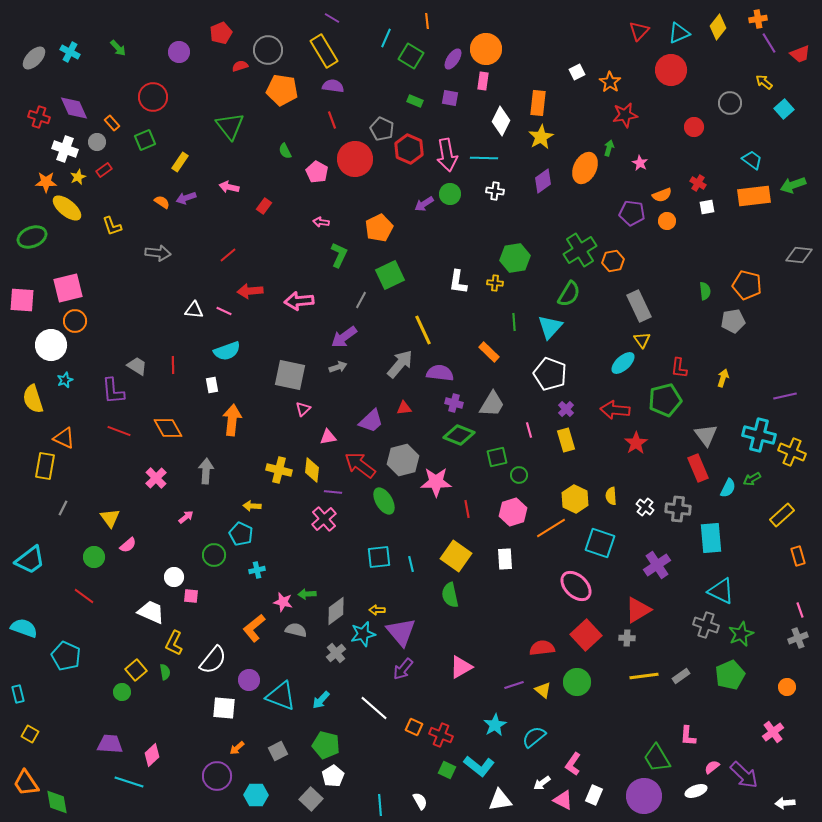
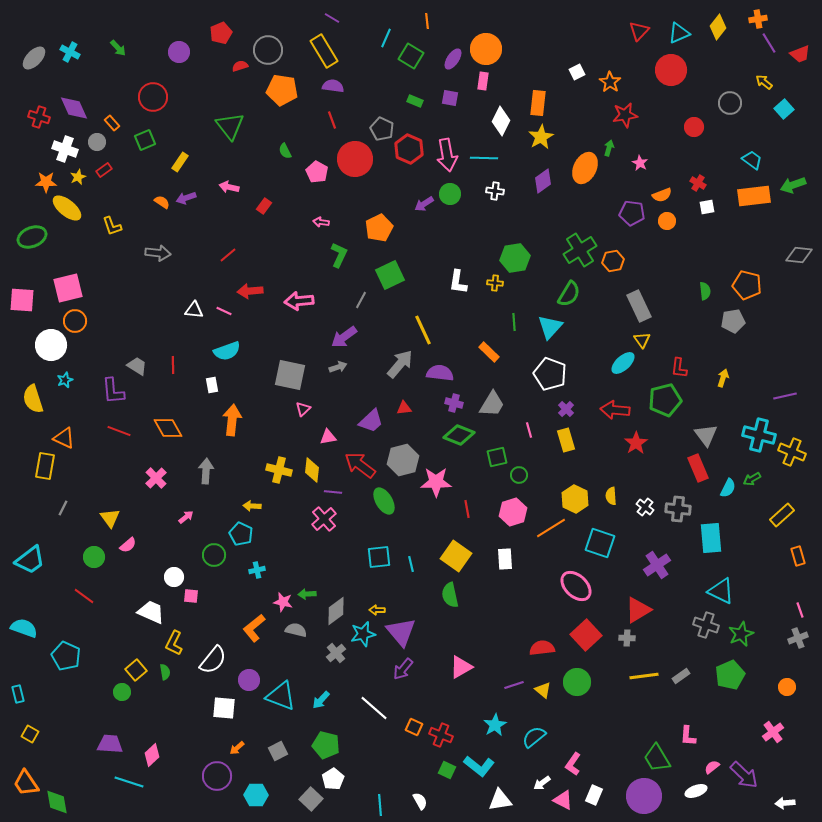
white pentagon at (333, 776): moved 3 px down
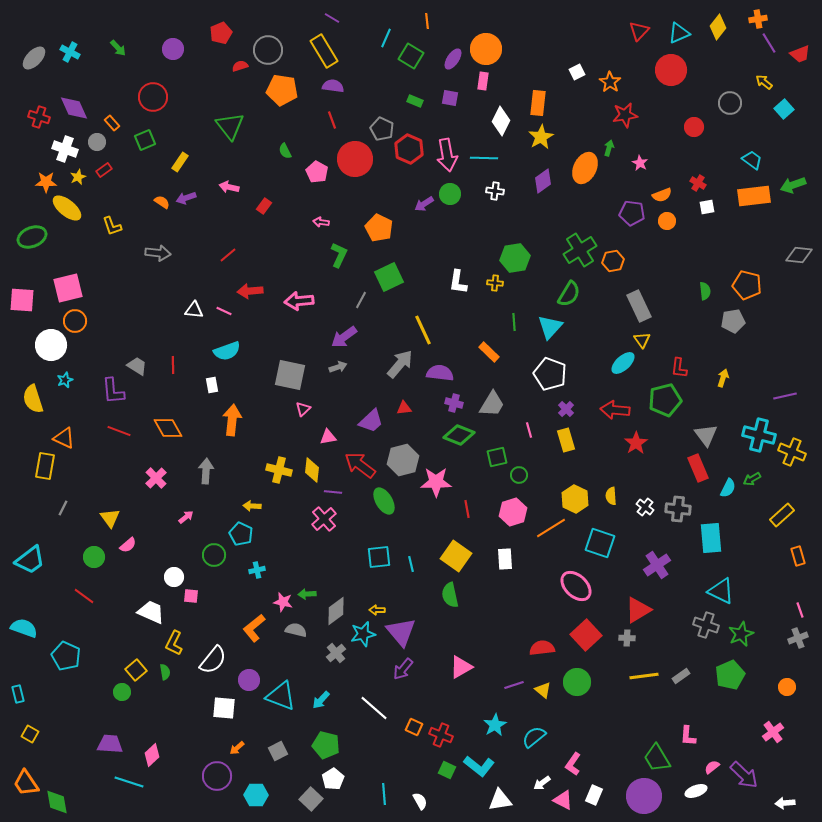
purple circle at (179, 52): moved 6 px left, 3 px up
orange pentagon at (379, 228): rotated 20 degrees counterclockwise
green square at (390, 275): moved 1 px left, 2 px down
cyan line at (380, 805): moved 4 px right, 11 px up
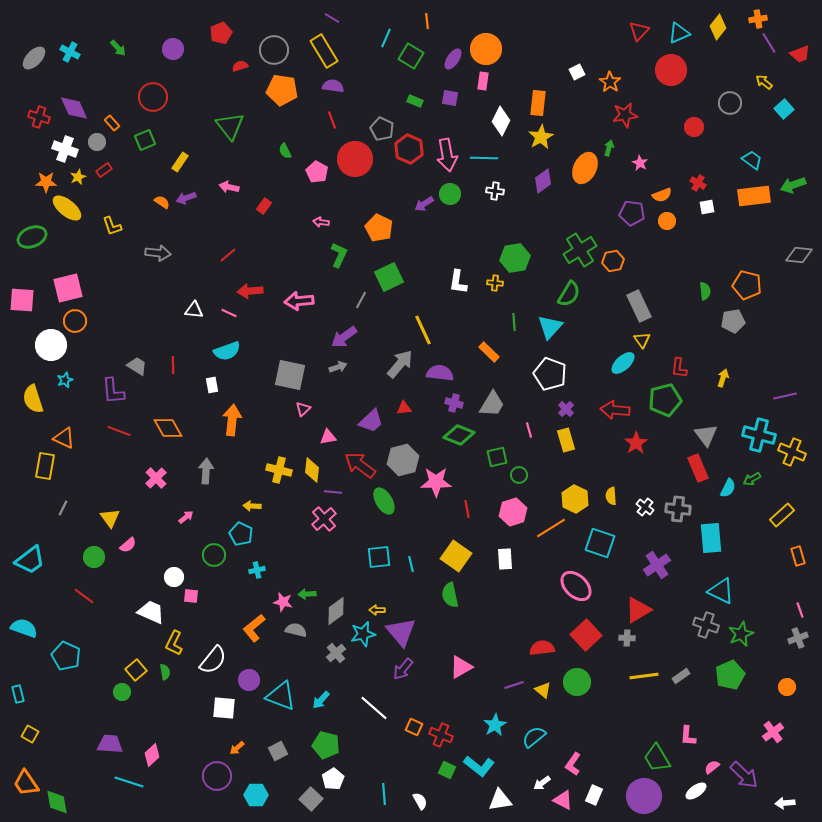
gray circle at (268, 50): moved 6 px right
pink line at (224, 311): moved 5 px right, 2 px down
white ellipse at (696, 791): rotated 15 degrees counterclockwise
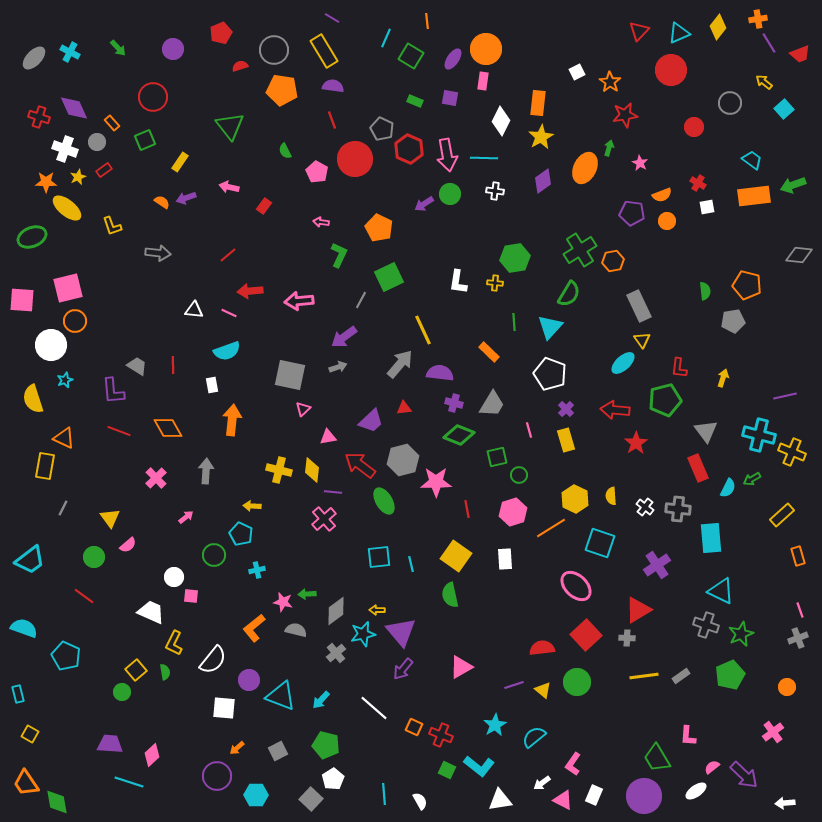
gray triangle at (706, 435): moved 4 px up
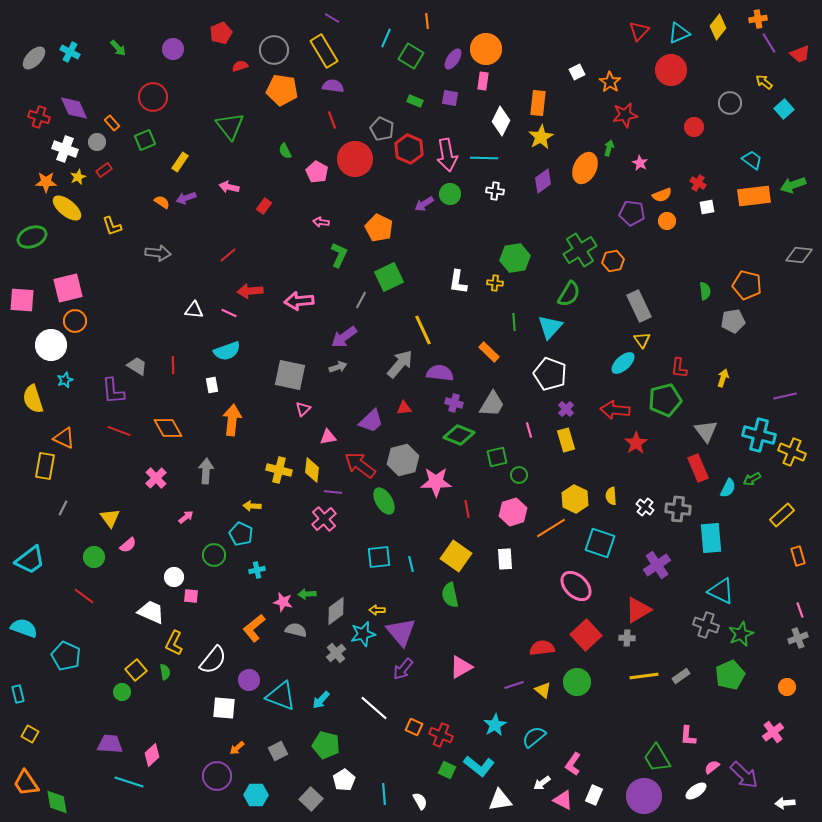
white pentagon at (333, 779): moved 11 px right, 1 px down
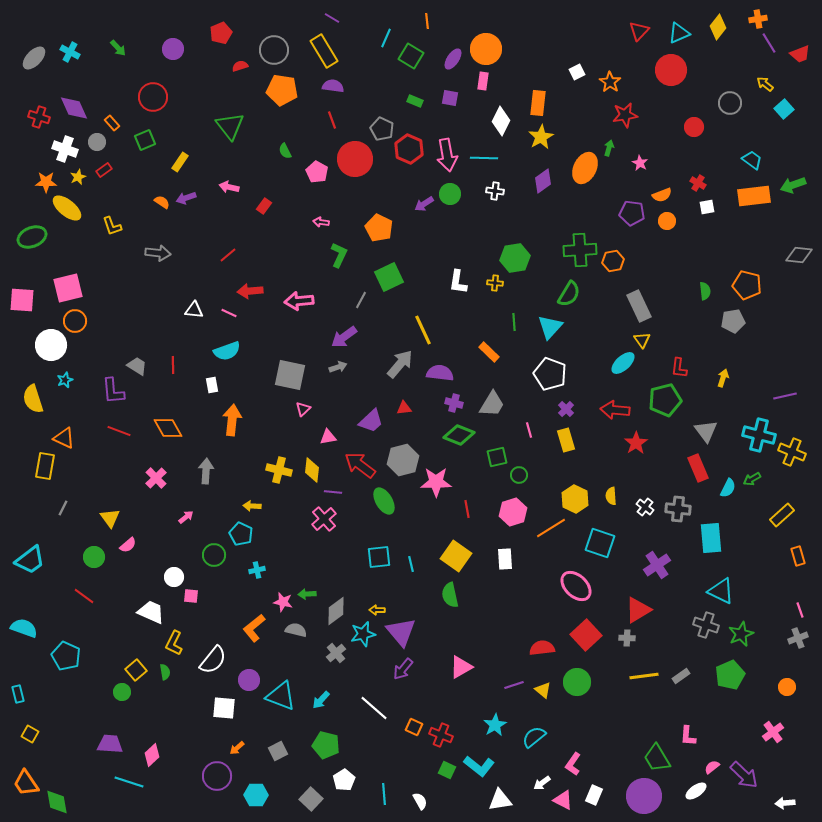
yellow arrow at (764, 82): moved 1 px right, 2 px down
green cross at (580, 250): rotated 28 degrees clockwise
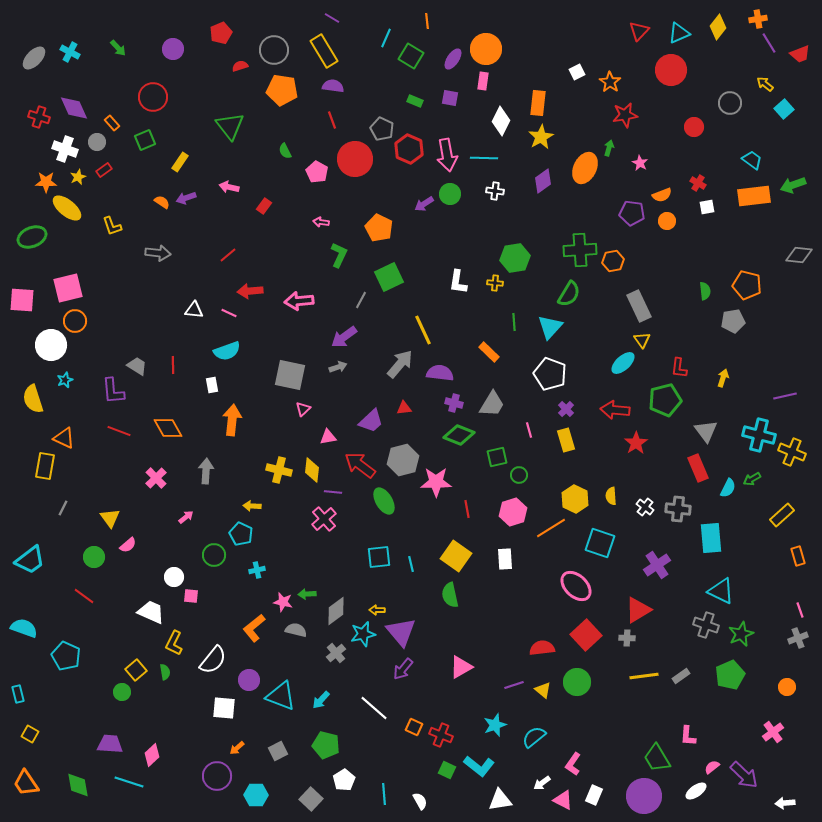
cyan star at (495, 725): rotated 10 degrees clockwise
green diamond at (57, 802): moved 21 px right, 17 px up
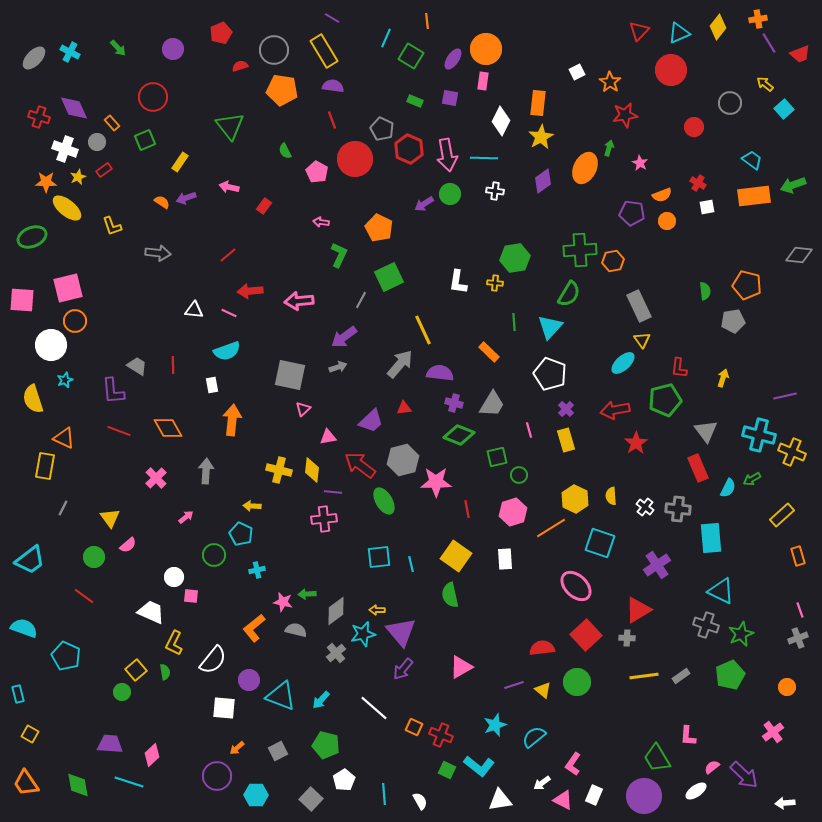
red arrow at (615, 410): rotated 16 degrees counterclockwise
pink cross at (324, 519): rotated 35 degrees clockwise
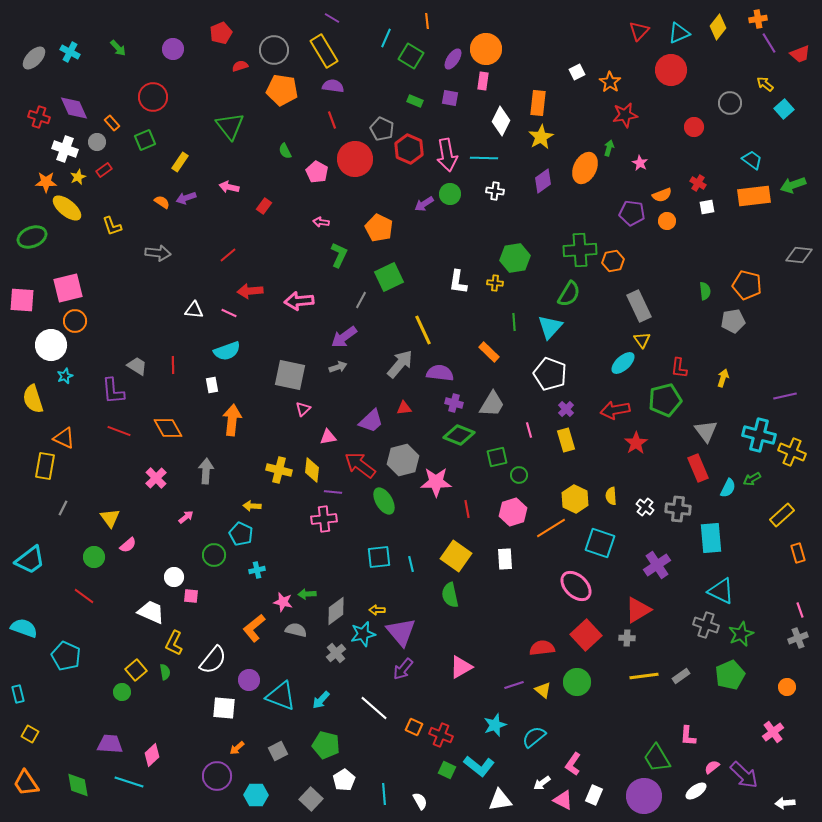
cyan star at (65, 380): moved 4 px up
orange rectangle at (798, 556): moved 3 px up
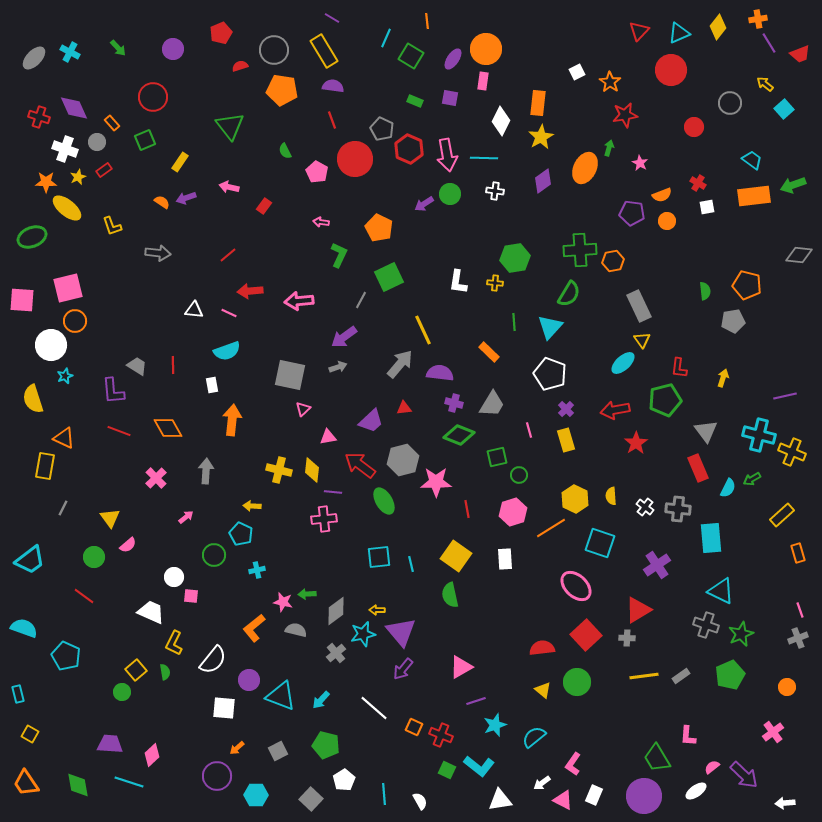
purple line at (514, 685): moved 38 px left, 16 px down
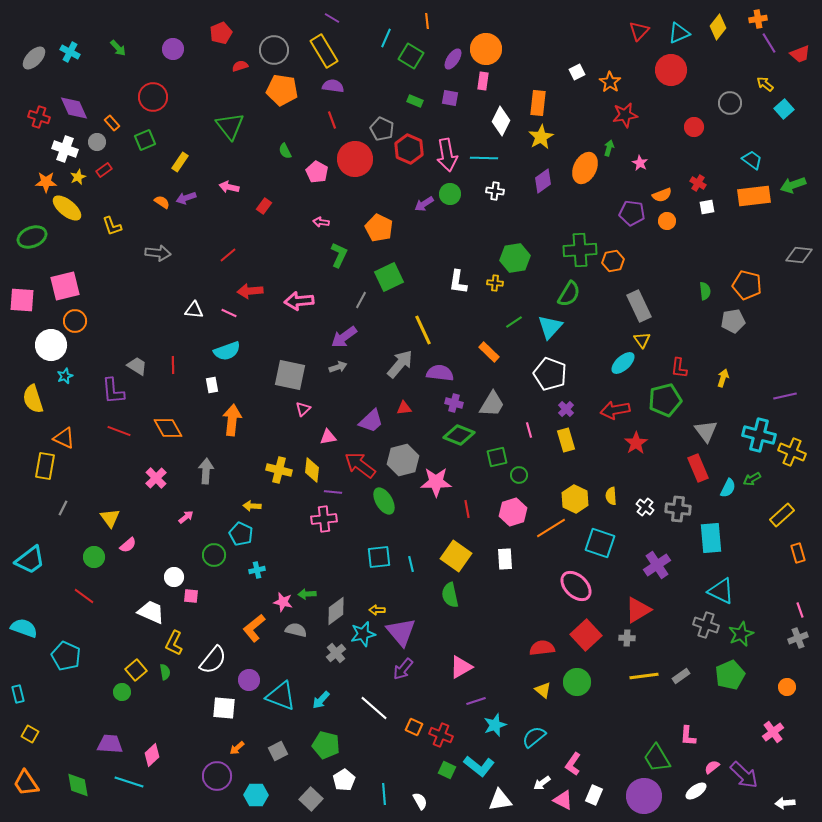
pink square at (68, 288): moved 3 px left, 2 px up
green line at (514, 322): rotated 60 degrees clockwise
